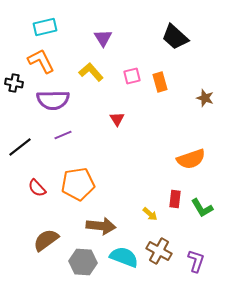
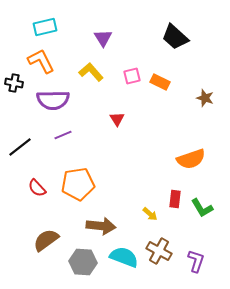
orange rectangle: rotated 48 degrees counterclockwise
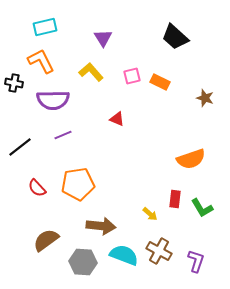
red triangle: rotated 35 degrees counterclockwise
cyan semicircle: moved 2 px up
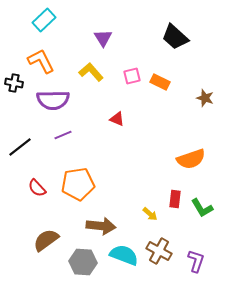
cyan rectangle: moved 1 px left, 7 px up; rotated 30 degrees counterclockwise
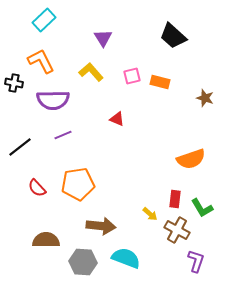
black trapezoid: moved 2 px left, 1 px up
orange rectangle: rotated 12 degrees counterclockwise
brown semicircle: rotated 36 degrees clockwise
brown cross: moved 18 px right, 21 px up
cyan semicircle: moved 2 px right, 3 px down
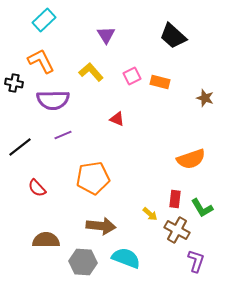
purple triangle: moved 3 px right, 3 px up
pink square: rotated 12 degrees counterclockwise
orange pentagon: moved 15 px right, 6 px up
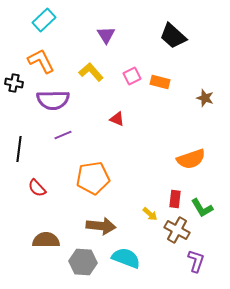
black line: moved 1 px left, 2 px down; rotated 45 degrees counterclockwise
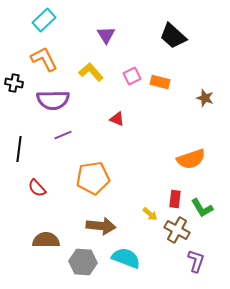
orange L-shape: moved 3 px right, 2 px up
